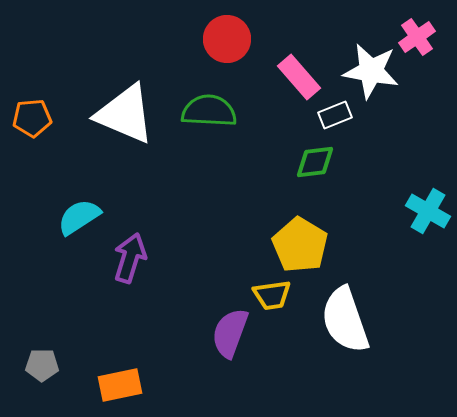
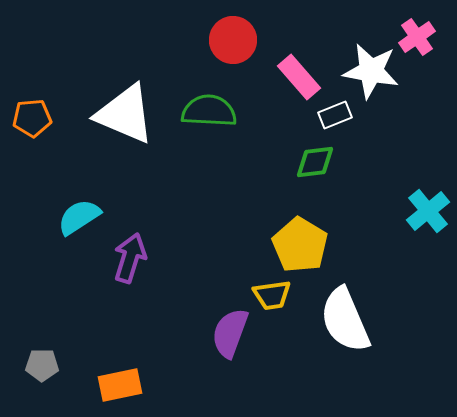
red circle: moved 6 px right, 1 px down
cyan cross: rotated 21 degrees clockwise
white semicircle: rotated 4 degrees counterclockwise
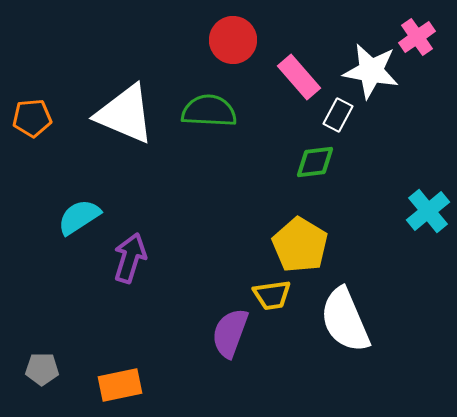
white rectangle: moved 3 px right; rotated 40 degrees counterclockwise
gray pentagon: moved 4 px down
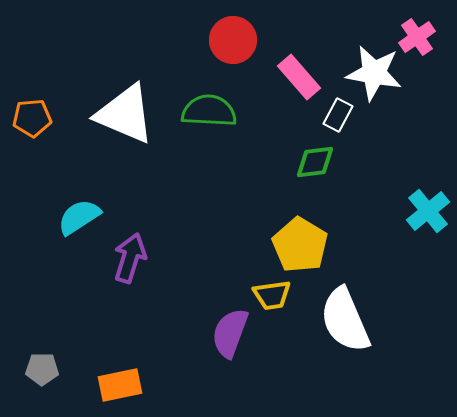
white star: moved 3 px right, 2 px down
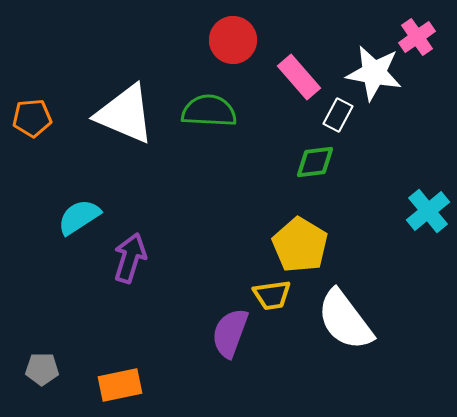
white semicircle: rotated 14 degrees counterclockwise
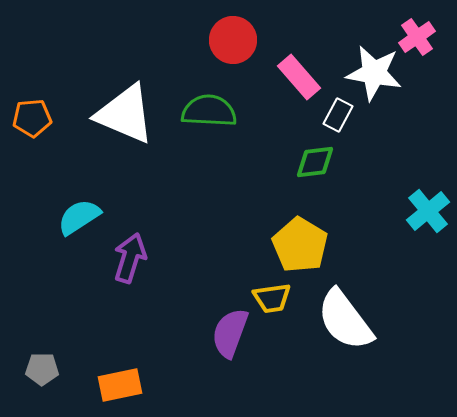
yellow trapezoid: moved 3 px down
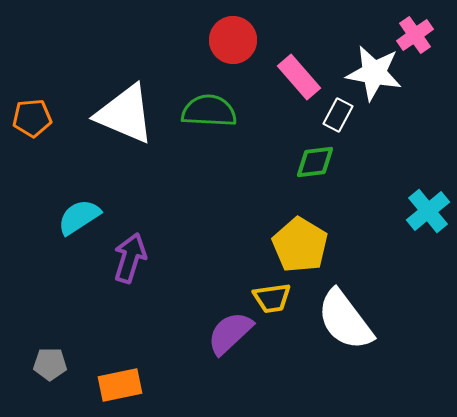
pink cross: moved 2 px left, 2 px up
purple semicircle: rotated 27 degrees clockwise
gray pentagon: moved 8 px right, 5 px up
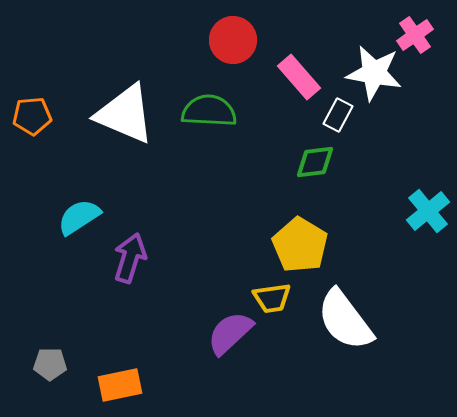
orange pentagon: moved 2 px up
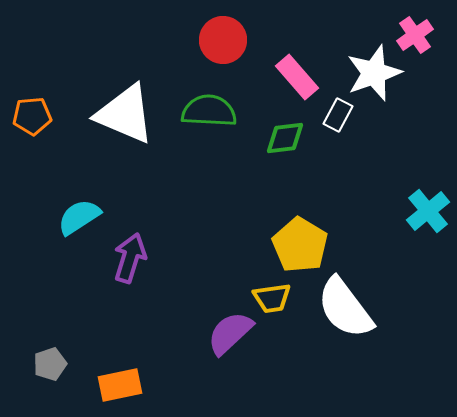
red circle: moved 10 px left
white star: rotated 30 degrees counterclockwise
pink rectangle: moved 2 px left
green diamond: moved 30 px left, 24 px up
white semicircle: moved 12 px up
gray pentagon: rotated 20 degrees counterclockwise
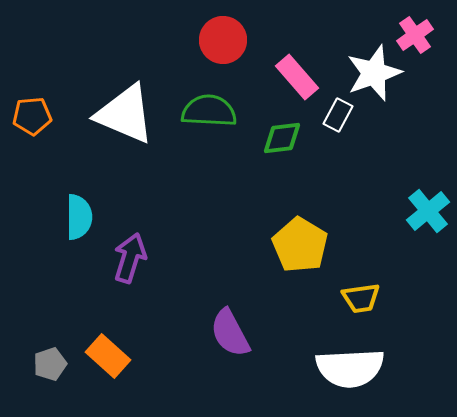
green diamond: moved 3 px left
cyan semicircle: rotated 123 degrees clockwise
yellow trapezoid: moved 89 px right
white semicircle: moved 5 px right, 60 px down; rotated 56 degrees counterclockwise
purple semicircle: rotated 75 degrees counterclockwise
orange rectangle: moved 12 px left, 29 px up; rotated 54 degrees clockwise
